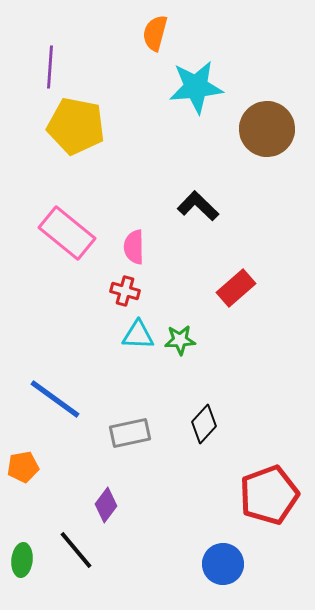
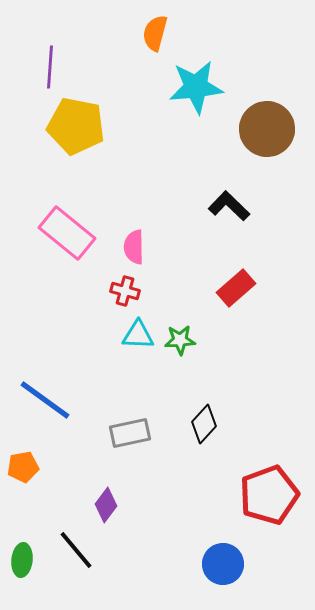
black L-shape: moved 31 px right
blue line: moved 10 px left, 1 px down
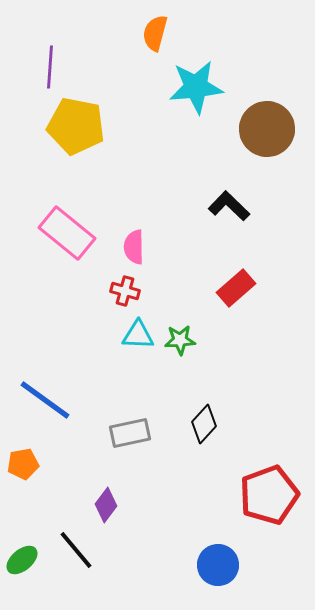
orange pentagon: moved 3 px up
green ellipse: rotated 44 degrees clockwise
blue circle: moved 5 px left, 1 px down
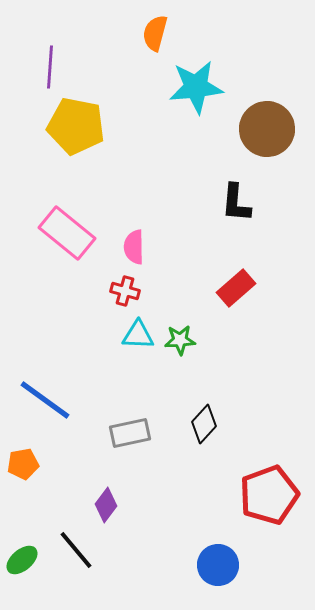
black L-shape: moved 7 px right, 3 px up; rotated 129 degrees counterclockwise
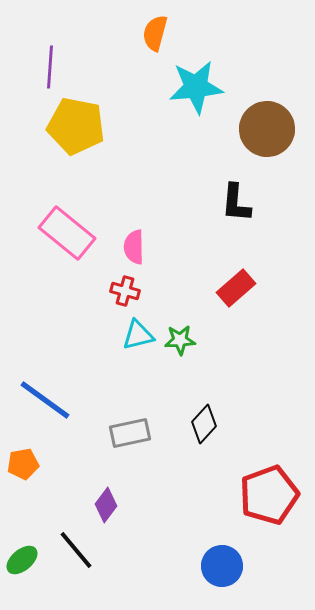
cyan triangle: rotated 16 degrees counterclockwise
blue circle: moved 4 px right, 1 px down
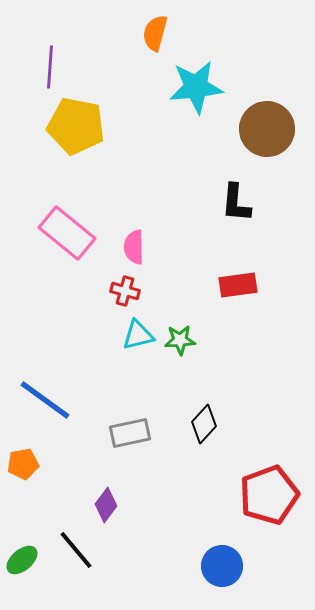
red rectangle: moved 2 px right, 3 px up; rotated 33 degrees clockwise
